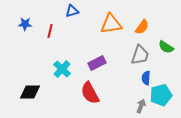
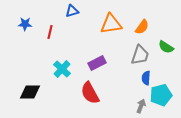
red line: moved 1 px down
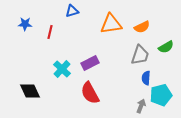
orange semicircle: rotated 28 degrees clockwise
green semicircle: rotated 63 degrees counterclockwise
purple rectangle: moved 7 px left
black diamond: moved 1 px up; rotated 65 degrees clockwise
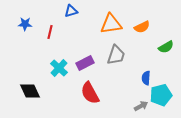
blue triangle: moved 1 px left
gray trapezoid: moved 24 px left
purple rectangle: moved 5 px left
cyan cross: moved 3 px left, 1 px up
gray arrow: rotated 40 degrees clockwise
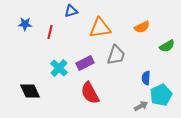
orange triangle: moved 11 px left, 4 px down
green semicircle: moved 1 px right, 1 px up
cyan pentagon: rotated 10 degrees counterclockwise
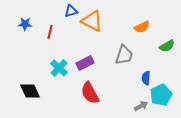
orange triangle: moved 8 px left, 7 px up; rotated 35 degrees clockwise
gray trapezoid: moved 8 px right
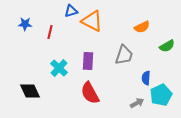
purple rectangle: moved 3 px right, 2 px up; rotated 60 degrees counterclockwise
gray arrow: moved 4 px left, 3 px up
